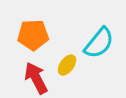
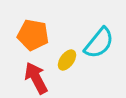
orange pentagon: rotated 12 degrees clockwise
yellow ellipse: moved 5 px up
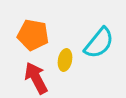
yellow ellipse: moved 2 px left; rotated 25 degrees counterclockwise
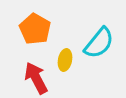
orange pentagon: moved 2 px right, 6 px up; rotated 20 degrees clockwise
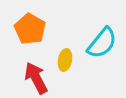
orange pentagon: moved 5 px left
cyan semicircle: moved 3 px right
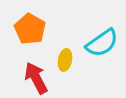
cyan semicircle: rotated 16 degrees clockwise
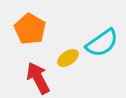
yellow ellipse: moved 3 px right, 2 px up; rotated 45 degrees clockwise
red arrow: moved 2 px right
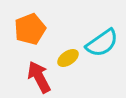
orange pentagon: rotated 20 degrees clockwise
red arrow: moved 1 px right, 1 px up
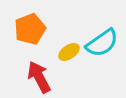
yellow ellipse: moved 1 px right, 6 px up
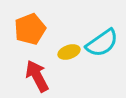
yellow ellipse: rotated 15 degrees clockwise
red arrow: moved 2 px left, 1 px up
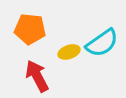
orange pentagon: rotated 28 degrees clockwise
